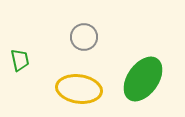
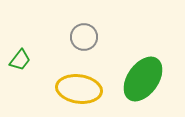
green trapezoid: rotated 50 degrees clockwise
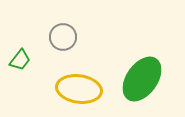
gray circle: moved 21 px left
green ellipse: moved 1 px left
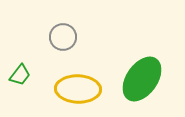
green trapezoid: moved 15 px down
yellow ellipse: moved 1 px left; rotated 6 degrees counterclockwise
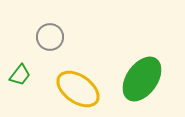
gray circle: moved 13 px left
yellow ellipse: rotated 33 degrees clockwise
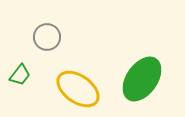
gray circle: moved 3 px left
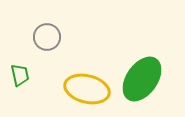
green trapezoid: rotated 50 degrees counterclockwise
yellow ellipse: moved 9 px right; rotated 21 degrees counterclockwise
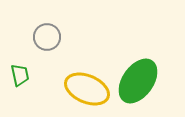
green ellipse: moved 4 px left, 2 px down
yellow ellipse: rotated 9 degrees clockwise
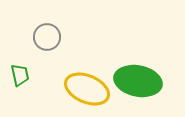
green ellipse: rotated 66 degrees clockwise
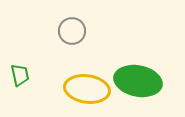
gray circle: moved 25 px right, 6 px up
yellow ellipse: rotated 15 degrees counterclockwise
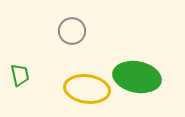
green ellipse: moved 1 px left, 4 px up
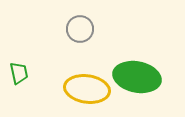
gray circle: moved 8 px right, 2 px up
green trapezoid: moved 1 px left, 2 px up
